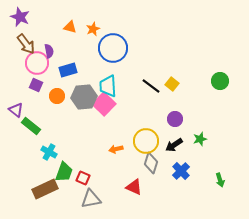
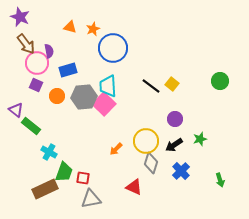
orange arrow: rotated 32 degrees counterclockwise
red square: rotated 16 degrees counterclockwise
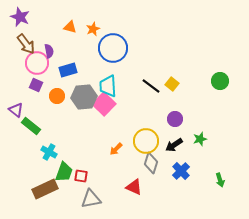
red square: moved 2 px left, 2 px up
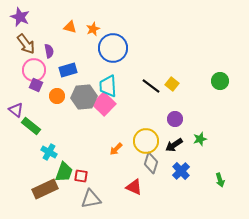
pink circle: moved 3 px left, 7 px down
